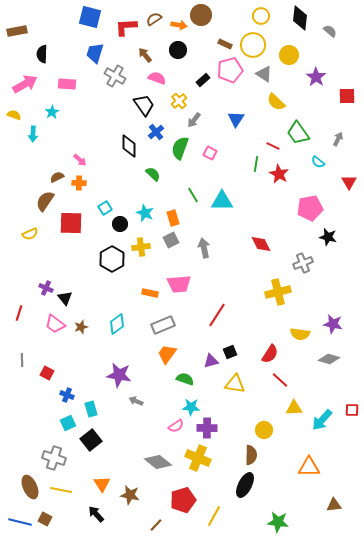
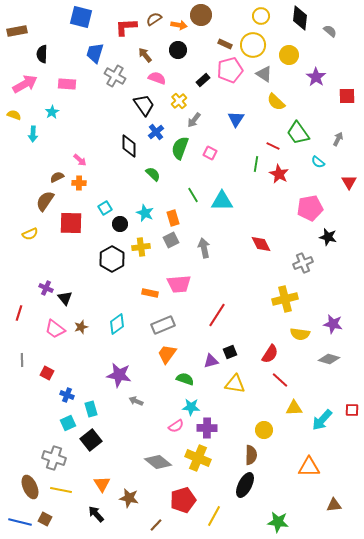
blue square at (90, 17): moved 9 px left
yellow cross at (278, 292): moved 7 px right, 7 px down
pink trapezoid at (55, 324): moved 5 px down
brown star at (130, 495): moved 1 px left, 3 px down
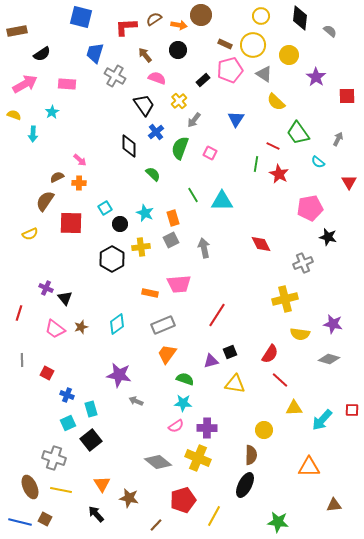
black semicircle at (42, 54): rotated 126 degrees counterclockwise
cyan star at (191, 407): moved 8 px left, 4 px up
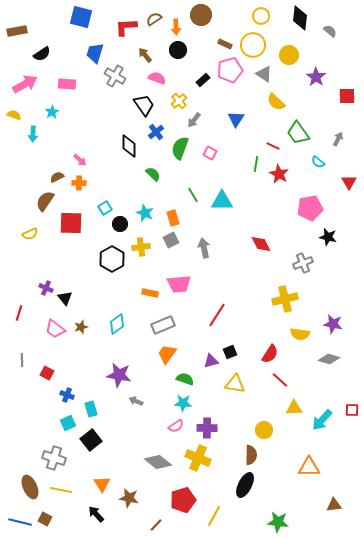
orange arrow at (179, 25): moved 3 px left, 2 px down; rotated 77 degrees clockwise
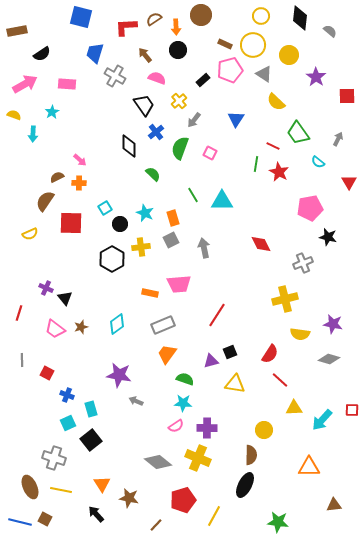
red star at (279, 174): moved 2 px up
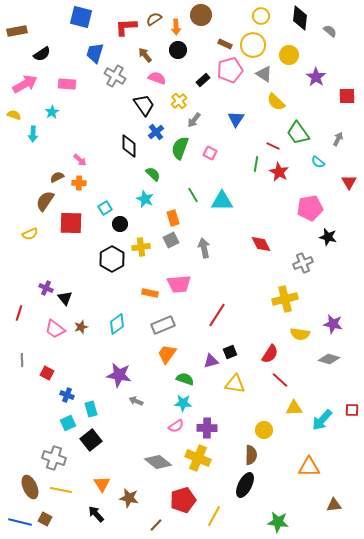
cyan star at (145, 213): moved 14 px up
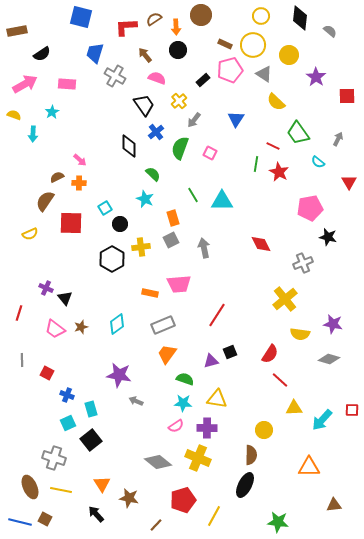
yellow cross at (285, 299): rotated 25 degrees counterclockwise
yellow triangle at (235, 384): moved 18 px left, 15 px down
